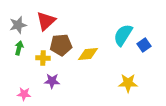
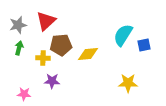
blue square: rotated 24 degrees clockwise
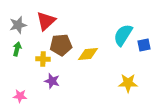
green arrow: moved 2 px left, 1 px down
yellow cross: moved 1 px down
purple star: rotated 14 degrees clockwise
pink star: moved 4 px left, 2 px down
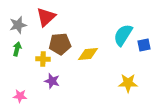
red triangle: moved 4 px up
brown pentagon: moved 1 px left, 1 px up
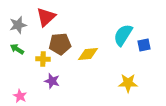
green arrow: rotated 72 degrees counterclockwise
pink star: rotated 24 degrees clockwise
